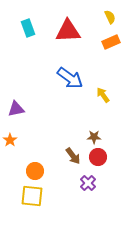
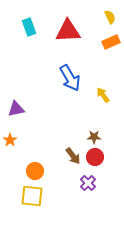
cyan rectangle: moved 1 px right, 1 px up
blue arrow: rotated 24 degrees clockwise
red circle: moved 3 px left
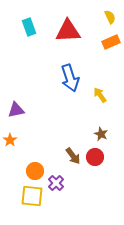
blue arrow: rotated 12 degrees clockwise
yellow arrow: moved 3 px left
purple triangle: moved 1 px down
brown star: moved 7 px right, 3 px up; rotated 24 degrees clockwise
purple cross: moved 32 px left
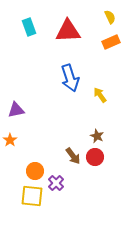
brown star: moved 4 px left, 2 px down
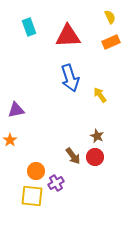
red triangle: moved 5 px down
orange circle: moved 1 px right
purple cross: rotated 14 degrees clockwise
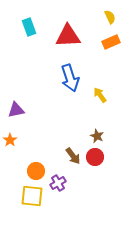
purple cross: moved 2 px right
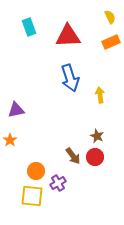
yellow arrow: rotated 28 degrees clockwise
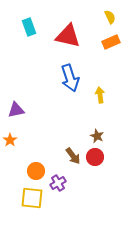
red triangle: rotated 16 degrees clockwise
yellow square: moved 2 px down
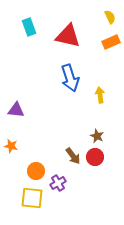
purple triangle: rotated 18 degrees clockwise
orange star: moved 1 px right, 6 px down; rotated 24 degrees counterclockwise
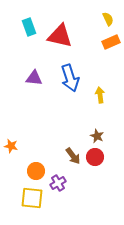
yellow semicircle: moved 2 px left, 2 px down
red triangle: moved 8 px left
purple triangle: moved 18 px right, 32 px up
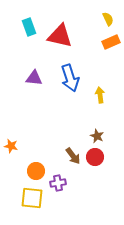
purple cross: rotated 21 degrees clockwise
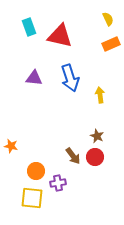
orange rectangle: moved 2 px down
